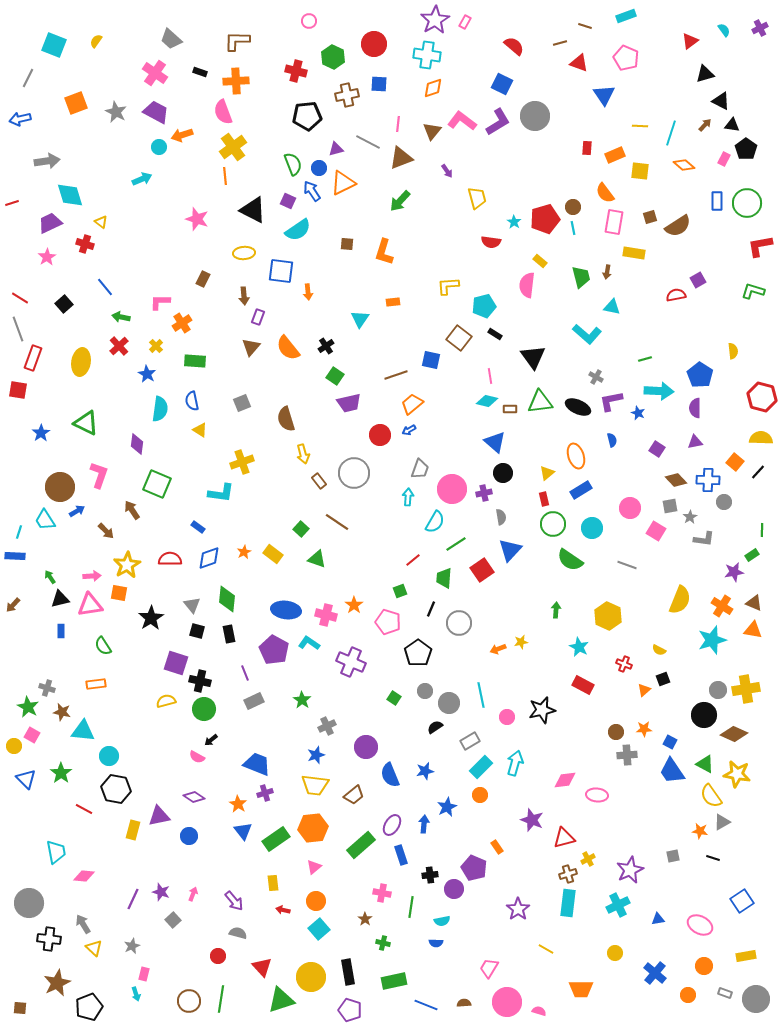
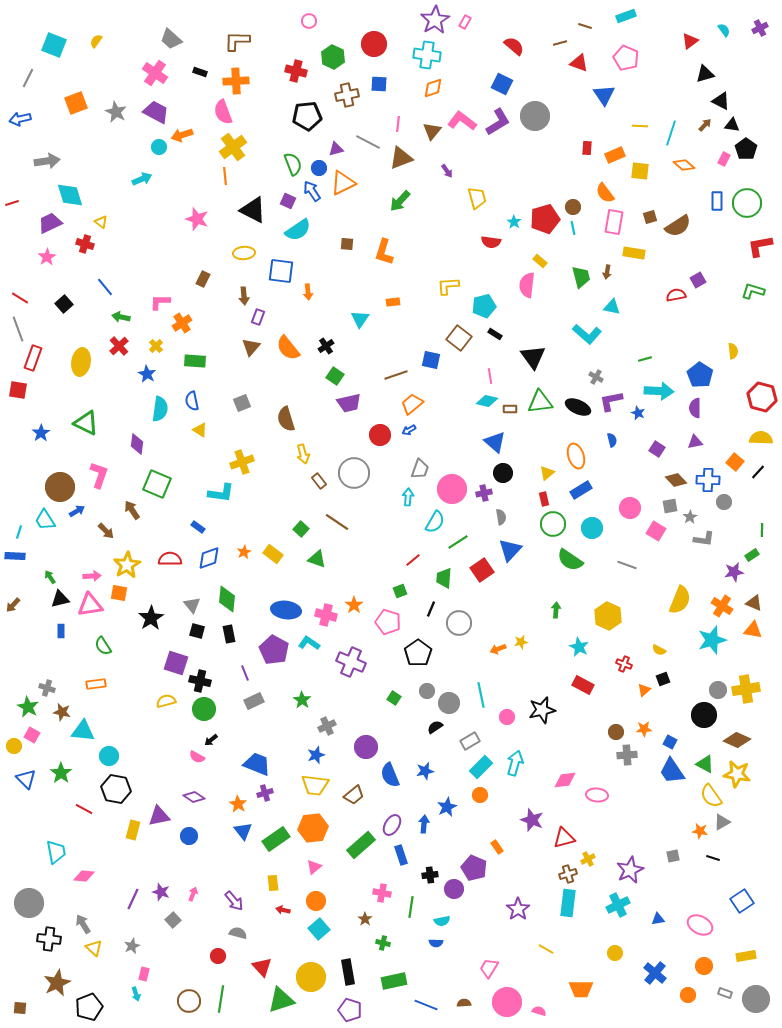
green line at (456, 544): moved 2 px right, 2 px up
gray circle at (425, 691): moved 2 px right
brown diamond at (734, 734): moved 3 px right, 6 px down
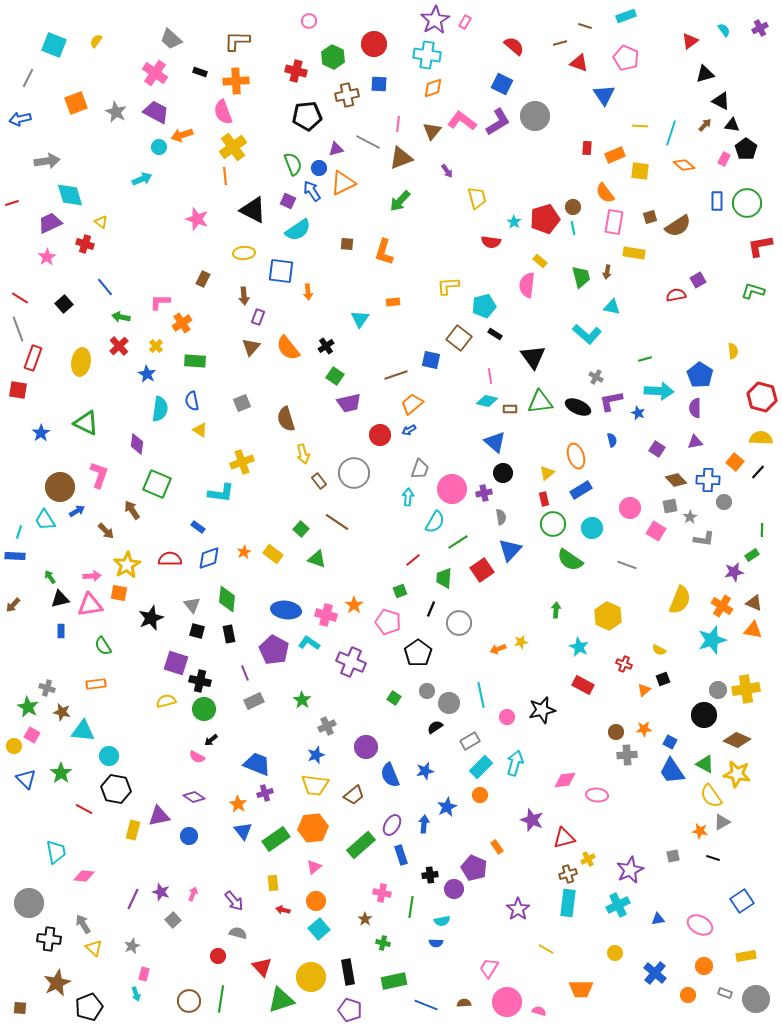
black star at (151, 618): rotated 10 degrees clockwise
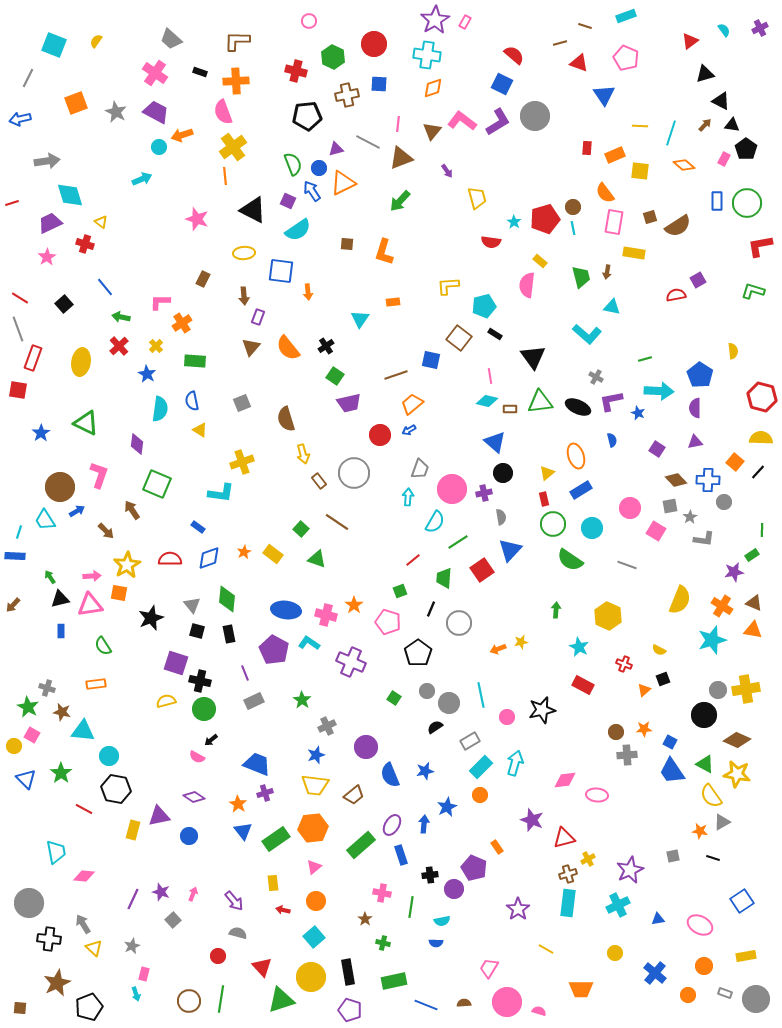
red semicircle at (514, 46): moved 9 px down
cyan square at (319, 929): moved 5 px left, 8 px down
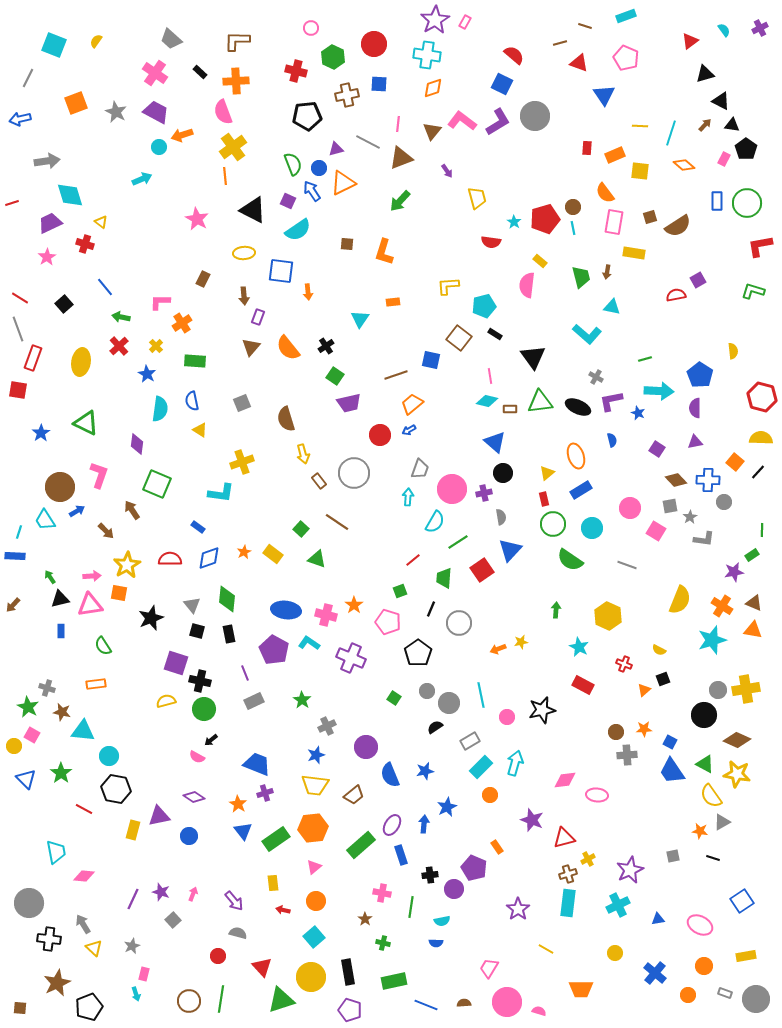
pink circle at (309, 21): moved 2 px right, 7 px down
black rectangle at (200, 72): rotated 24 degrees clockwise
pink star at (197, 219): rotated 10 degrees clockwise
purple cross at (351, 662): moved 4 px up
orange circle at (480, 795): moved 10 px right
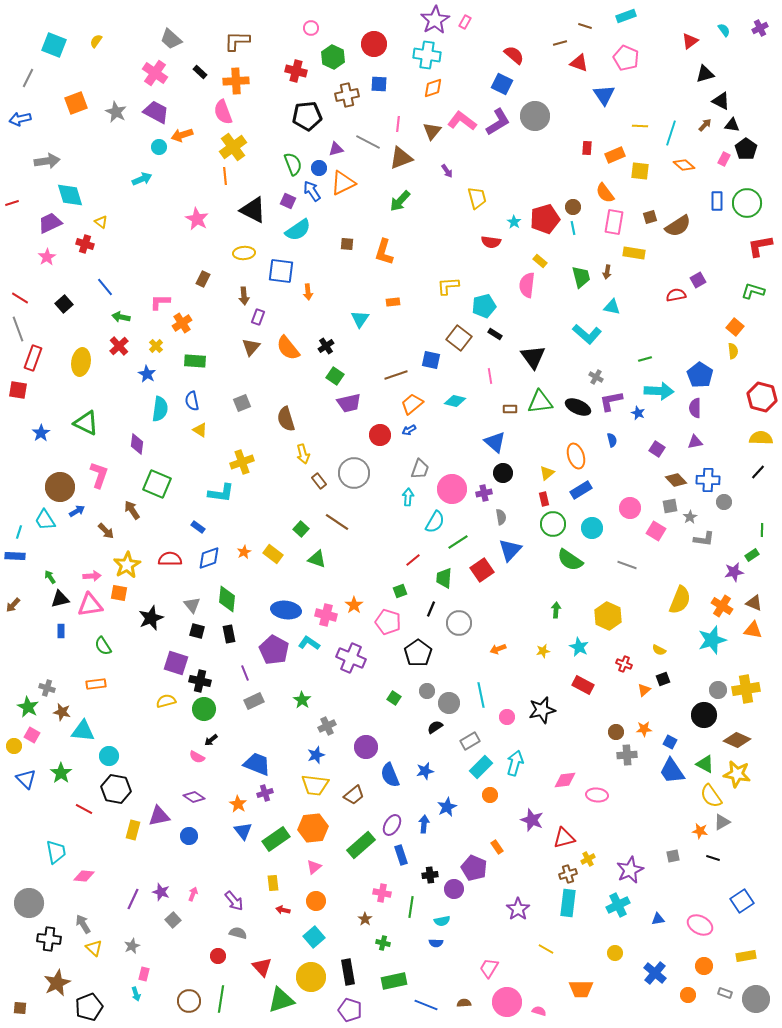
cyan diamond at (487, 401): moved 32 px left
orange square at (735, 462): moved 135 px up
yellow star at (521, 642): moved 22 px right, 9 px down
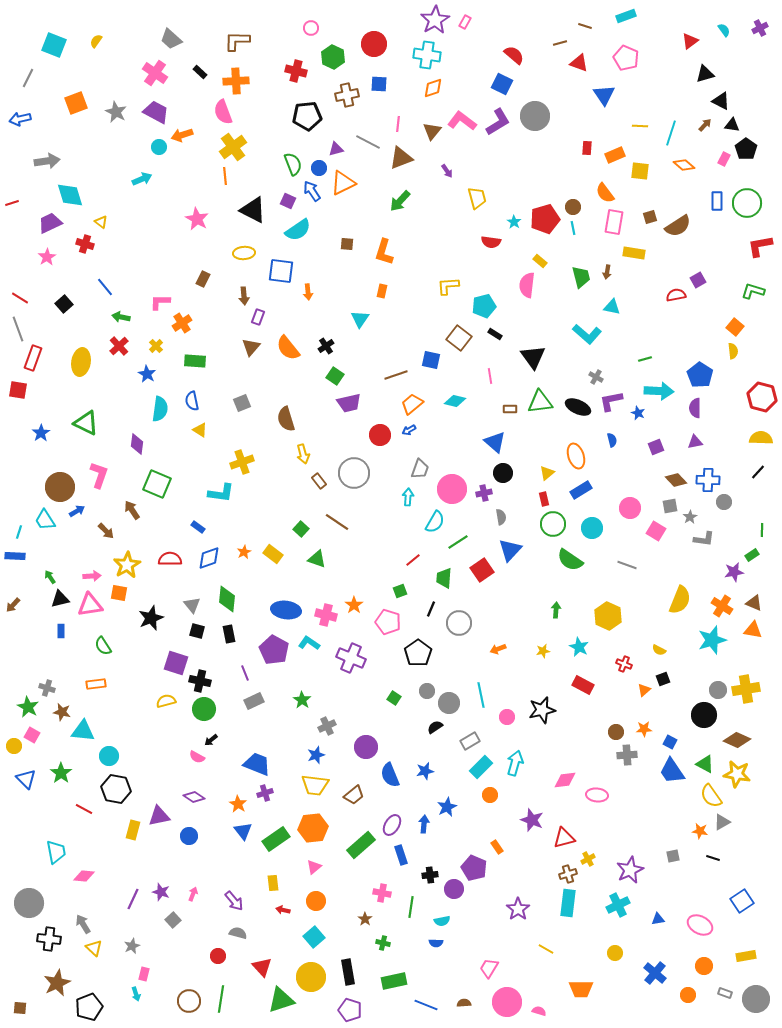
orange rectangle at (393, 302): moved 11 px left, 11 px up; rotated 72 degrees counterclockwise
purple square at (657, 449): moved 1 px left, 2 px up; rotated 35 degrees clockwise
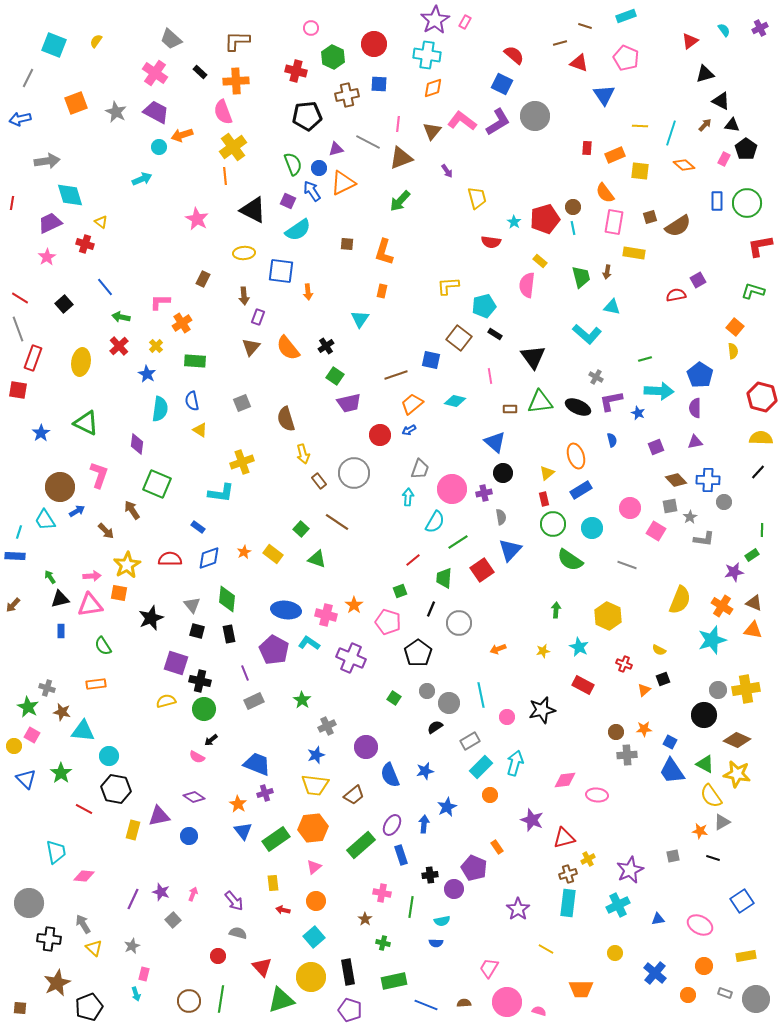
red line at (12, 203): rotated 64 degrees counterclockwise
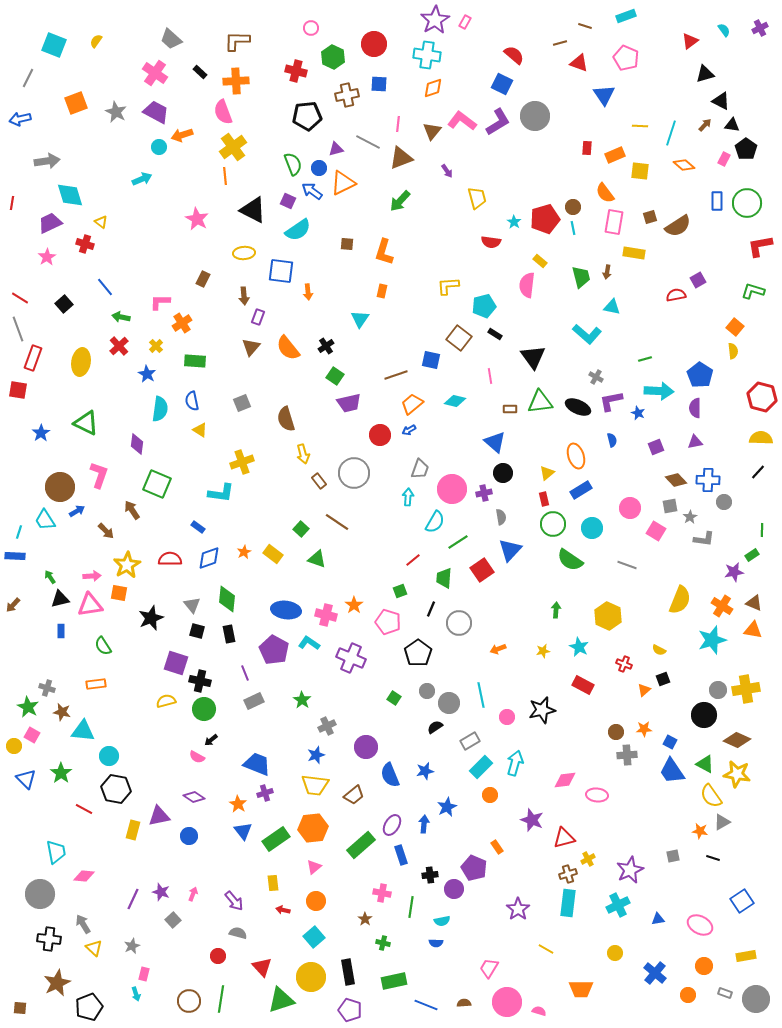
blue arrow at (312, 191): rotated 20 degrees counterclockwise
gray circle at (29, 903): moved 11 px right, 9 px up
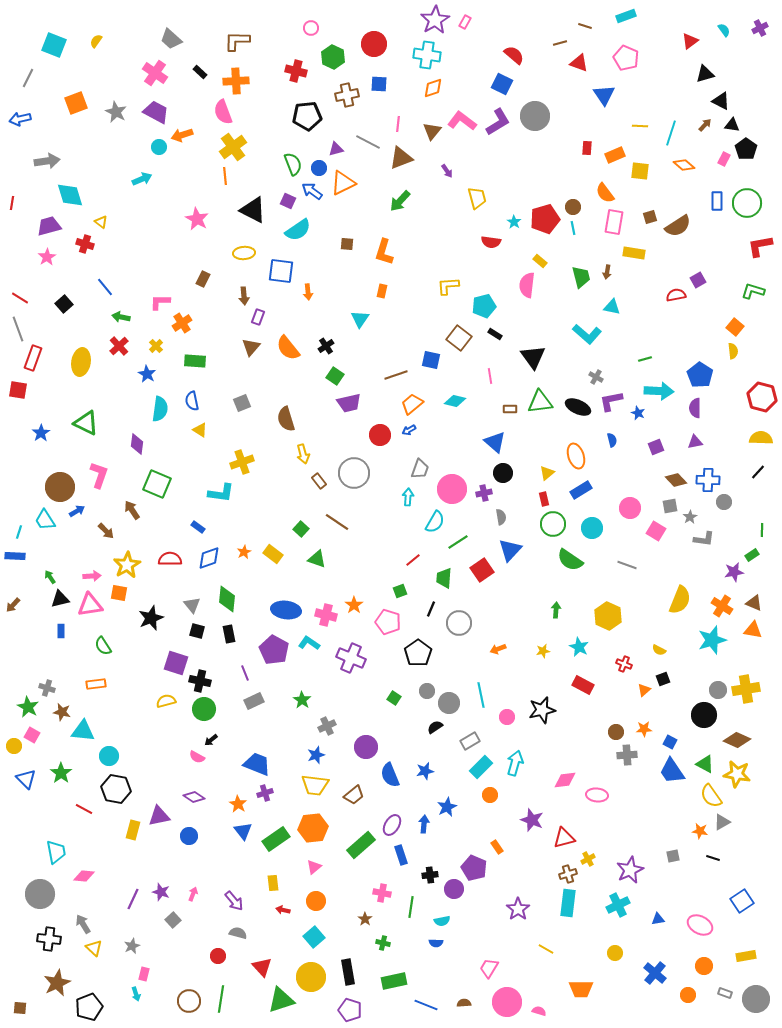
purple trapezoid at (50, 223): moved 1 px left, 3 px down; rotated 10 degrees clockwise
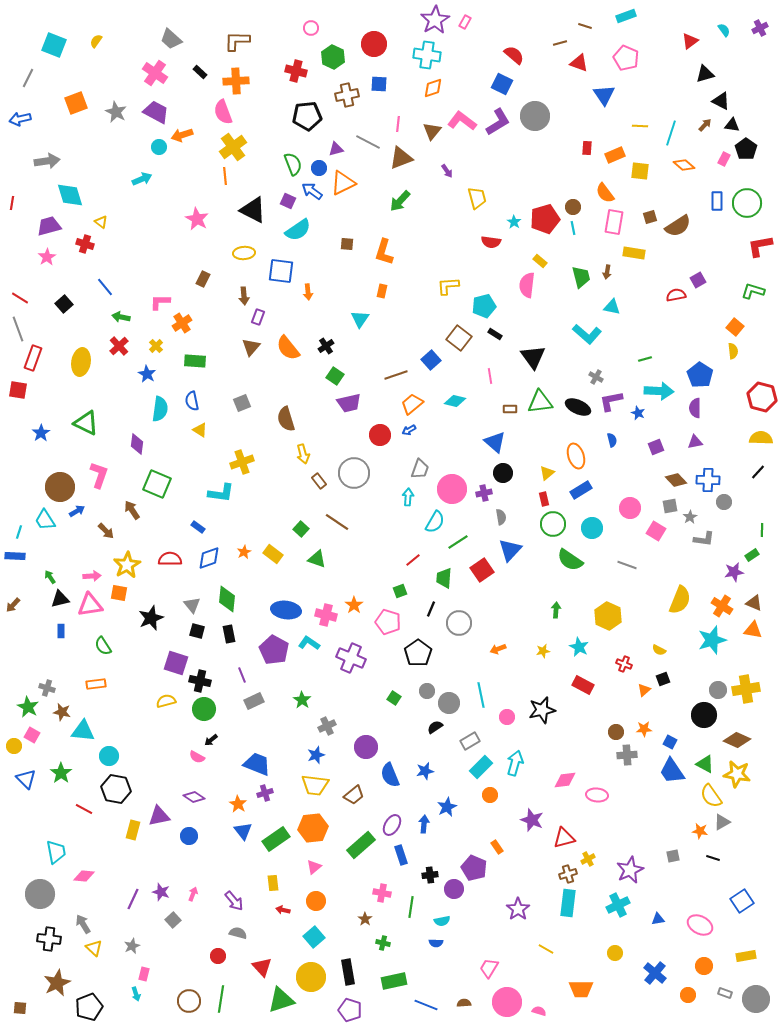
blue square at (431, 360): rotated 36 degrees clockwise
purple line at (245, 673): moved 3 px left, 2 px down
